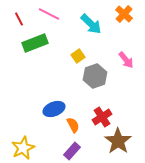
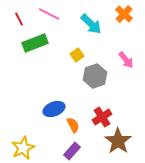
yellow square: moved 1 px left, 1 px up
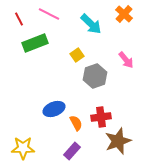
red cross: moved 1 px left; rotated 24 degrees clockwise
orange semicircle: moved 3 px right, 2 px up
brown star: rotated 16 degrees clockwise
yellow star: rotated 25 degrees clockwise
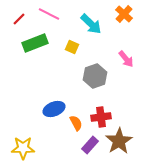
red line: rotated 72 degrees clockwise
yellow square: moved 5 px left, 8 px up; rotated 32 degrees counterclockwise
pink arrow: moved 1 px up
brown star: moved 1 px right; rotated 12 degrees counterclockwise
purple rectangle: moved 18 px right, 6 px up
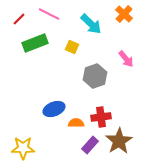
orange semicircle: rotated 63 degrees counterclockwise
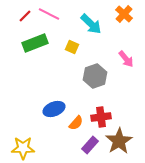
red line: moved 6 px right, 3 px up
orange semicircle: rotated 133 degrees clockwise
